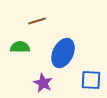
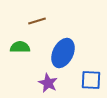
purple star: moved 5 px right
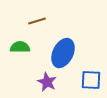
purple star: moved 1 px left, 1 px up
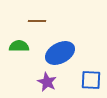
brown line: rotated 18 degrees clockwise
green semicircle: moved 1 px left, 1 px up
blue ellipse: moved 3 px left; rotated 36 degrees clockwise
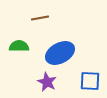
brown line: moved 3 px right, 3 px up; rotated 12 degrees counterclockwise
blue square: moved 1 px left, 1 px down
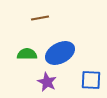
green semicircle: moved 8 px right, 8 px down
blue square: moved 1 px right, 1 px up
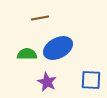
blue ellipse: moved 2 px left, 5 px up
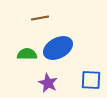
purple star: moved 1 px right, 1 px down
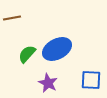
brown line: moved 28 px left
blue ellipse: moved 1 px left, 1 px down
green semicircle: rotated 48 degrees counterclockwise
